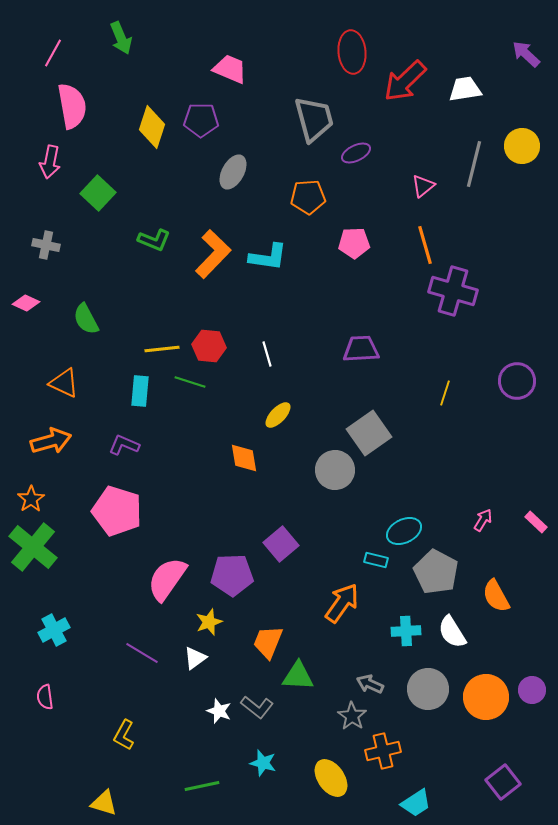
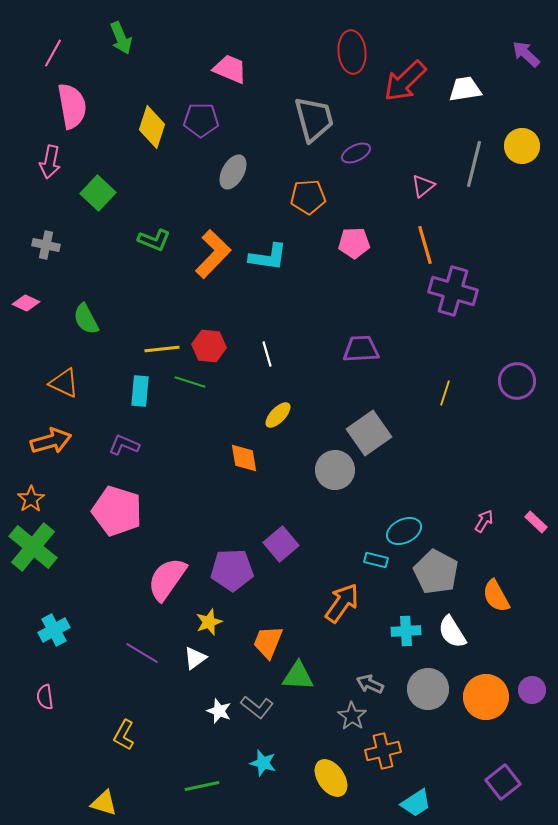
pink arrow at (483, 520): moved 1 px right, 1 px down
purple pentagon at (232, 575): moved 5 px up
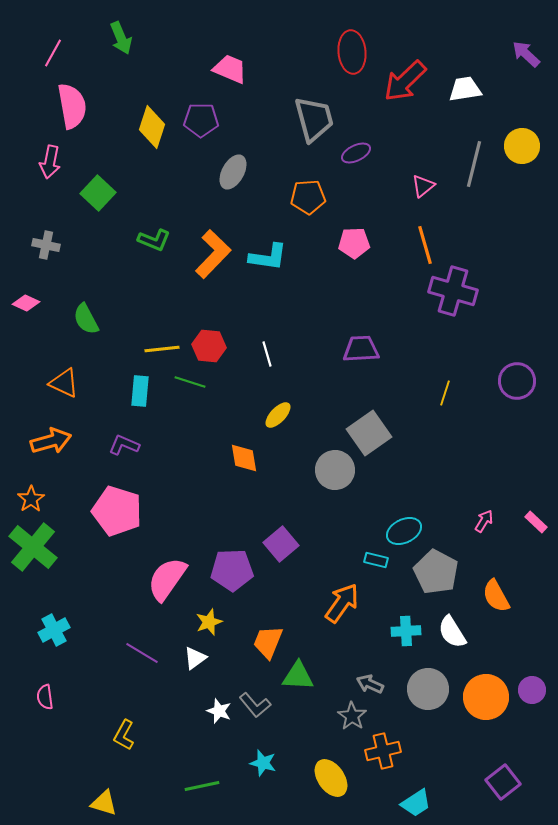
gray L-shape at (257, 707): moved 2 px left, 2 px up; rotated 12 degrees clockwise
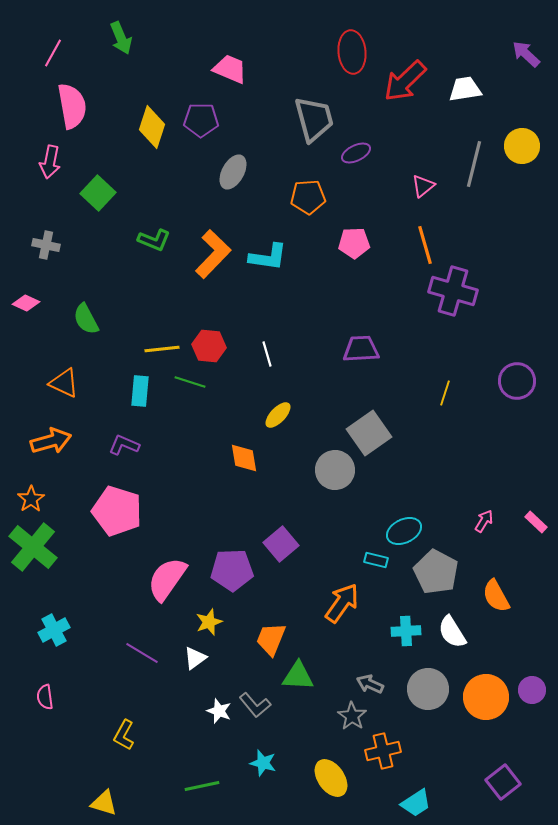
orange trapezoid at (268, 642): moved 3 px right, 3 px up
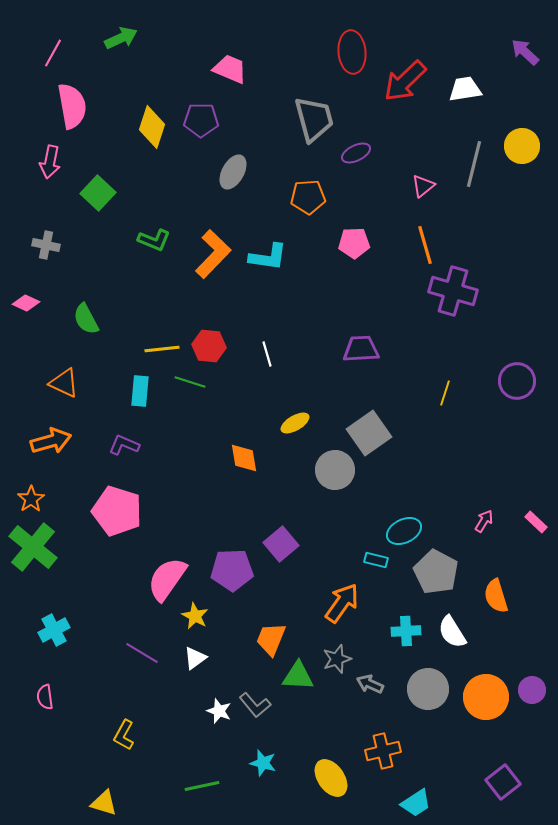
green arrow at (121, 38): rotated 92 degrees counterclockwise
purple arrow at (526, 54): moved 1 px left, 2 px up
yellow ellipse at (278, 415): moved 17 px right, 8 px down; rotated 16 degrees clockwise
orange semicircle at (496, 596): rotated 12 degrees clockwise
yellow star at (209, 622): moved 14 px left, 6 px up; rotated 24 degrees counterclockwise
gray star at (352, 716): moved 15 px left, 57 px up; rotated 20 degrees clockwise
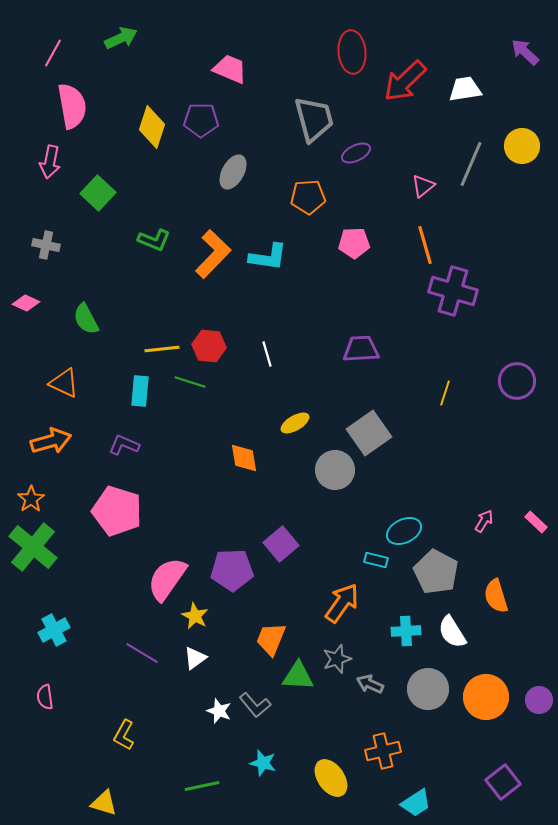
gray line at (474, 164): moved 3 px left; rotated 9 degrees clockwise
purple circle at (532, 690): moved 7 px right, 10 px down
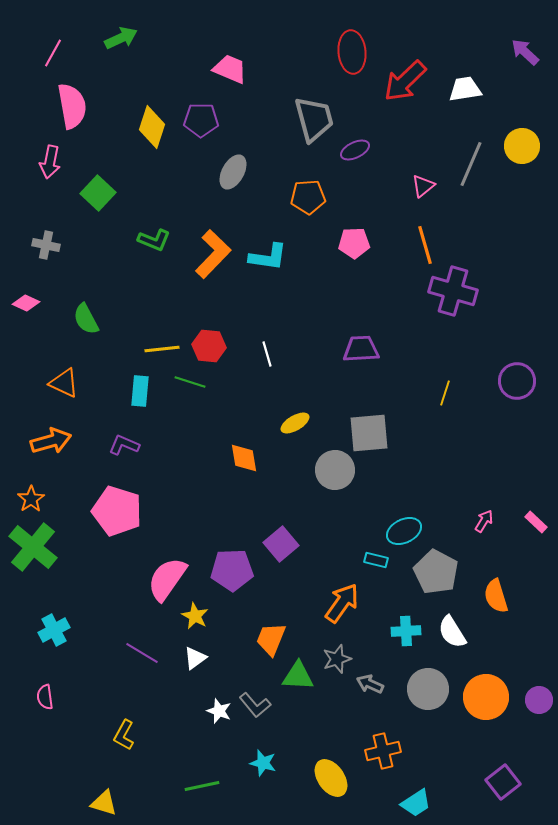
purple ellipse at (356, 153): moved 1 px left, 3 px up
gray square at (369, 433): rotated 30 degrees clockwise
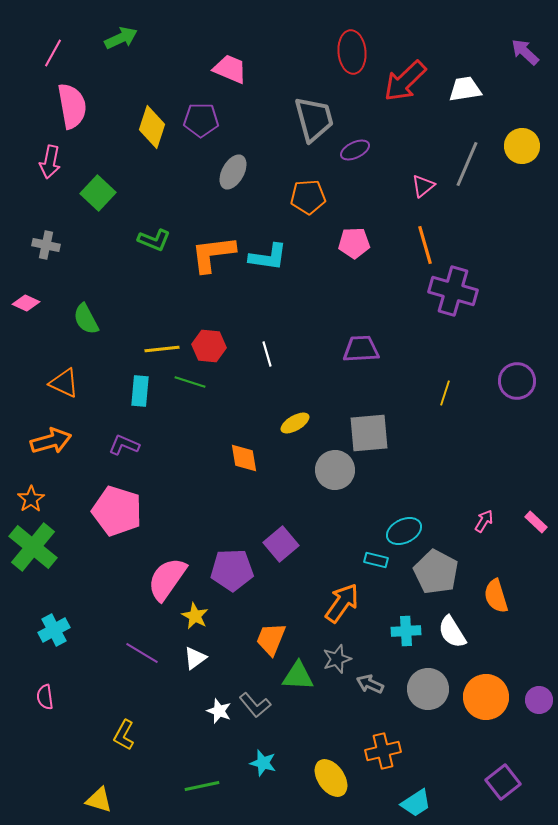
gray line at (471, 164): moved 4 px left
orange L-shape at (213, 254): rotated 141 degrees counterclockwise
yellow triangle at (104, 803): moved 5 px left, 3 px up
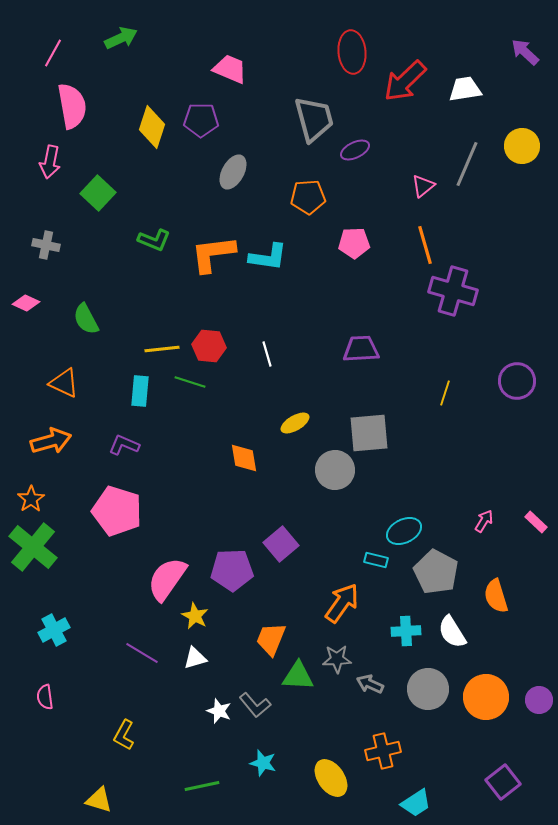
white triangle at (195, 658): rotated 20 degrees clockwise
gray star at (337, 659): rotated 16 degrees clockwise
